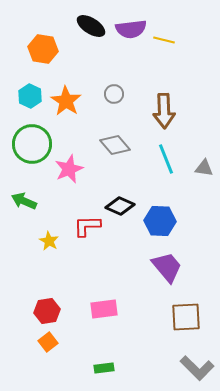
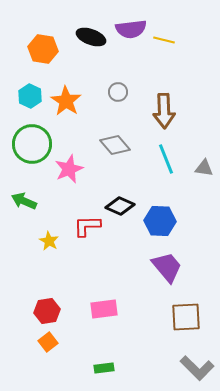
black ellipse: moved 11 px down; rotated 12 degrees counterclockwise
gray circle: moved 4 px right, 2 px up
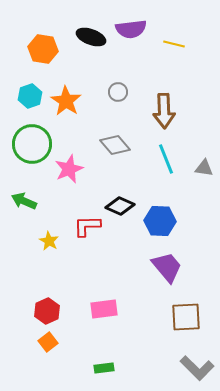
yellow line: moved 10 px right, 4 px down
cyan hexagon: rotated 15 degrees clockwise
red hexagon: rotated 15 degrees counterclockwise
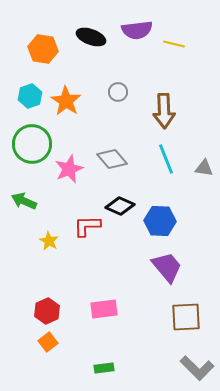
purple semicircle: moved 6 px right, 1 px down
gray diamond: moved 3 px left, 14 px down
